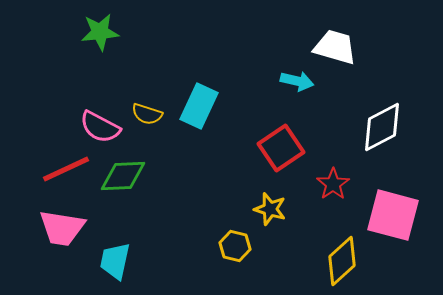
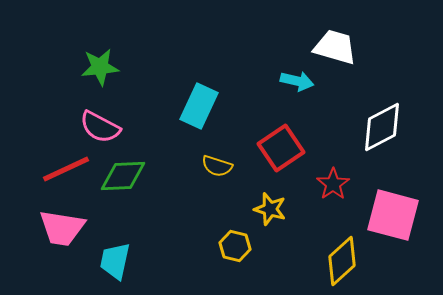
green star: moved 35 px down
yellow semicircle: moved 70 px right, 52 px down
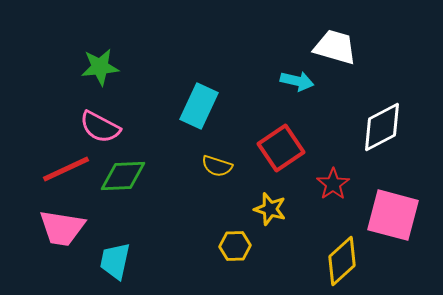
yellow hexagon: rotated 16 degrees counterclockwise
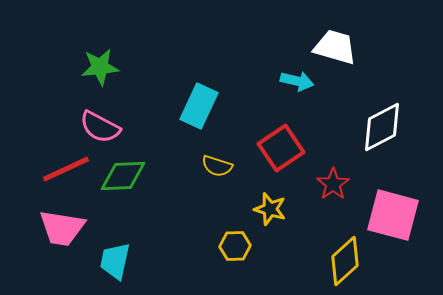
yellow diamond: moved 3 px right
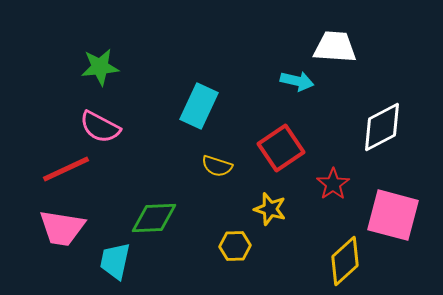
white trapezoid: rotated 12 degrees counterclockwise
green diamond: moved 31 px right, 42 px down
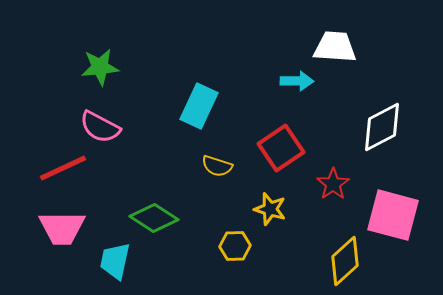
cyan arrow: rotated 12 degrees counterclockwise
red line: moved 3 px left, 1 px up
green diamond: rotated 36 degrees clockwise
pink trapezoid: rotated 9 degrees counterclockwise
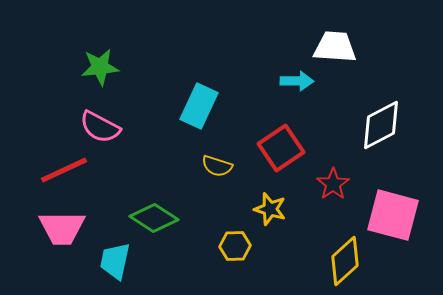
white diamond: moved 1 px left, 2 px up
red line: moved 1 px right, 2 px down
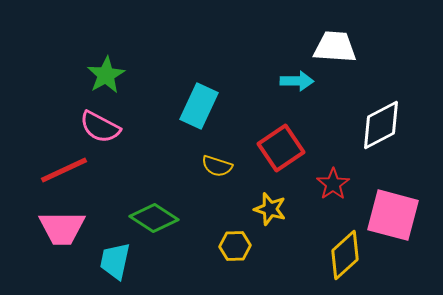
green star: moved 6 px right, 8 px down; rotated 24 degrees counterclockwise
yellow diamond: moved 6 px up
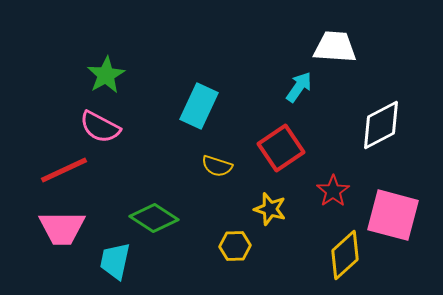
cyan arrow: moved 2 px right, 6 px down; rotated 56 degrees counterclockwise
red star: moved 7 px down
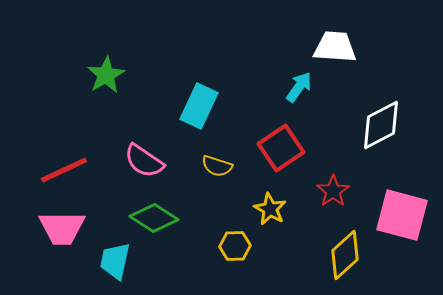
pink semicircle: moved 44 px right, 34 px down; rotated 6 degrees clockwise
yellow star: rotated 12 degrees clockwise
pink square: moved 9 px right
